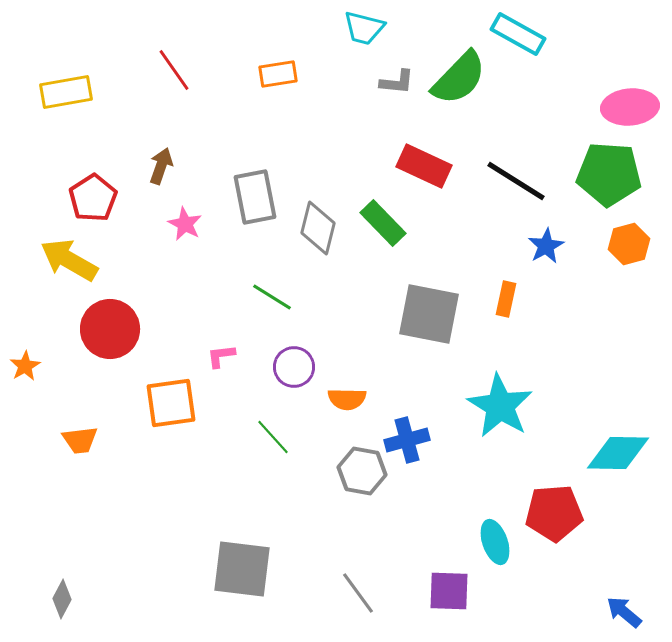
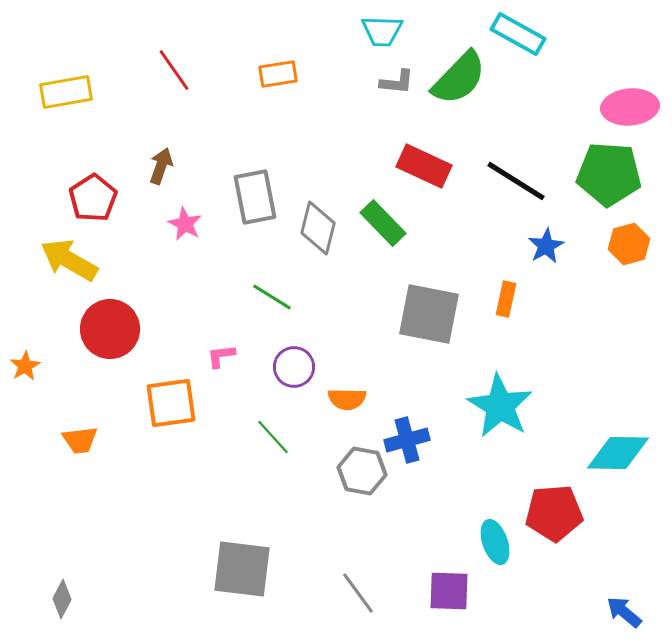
cyan trapezoid at (364, 28): moved 18 px right, 3 px down; rotated 12 degrees counterclockwise
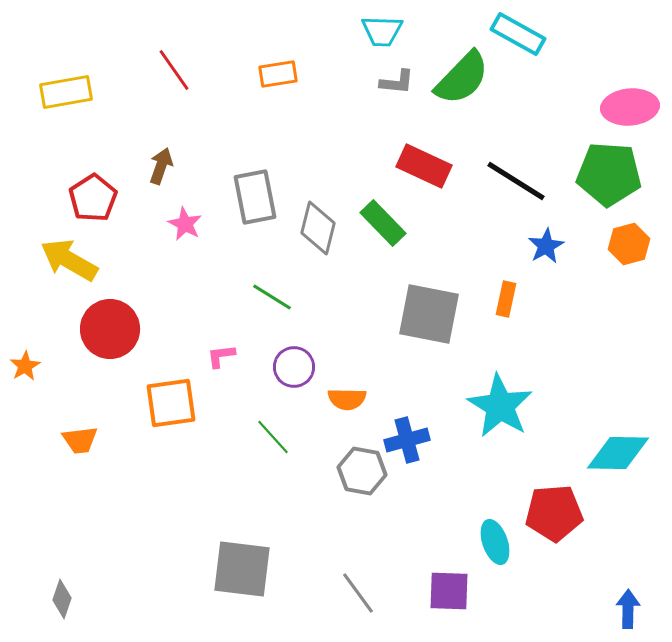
green semicircle at (459, 78): moved 3 px right
gray diamond at (62, 599): rotated 9 degrees counterclockwise
blue arrow at (624, 612): moved 4 px right, 3 px up; rotated 51 degrees clockwise
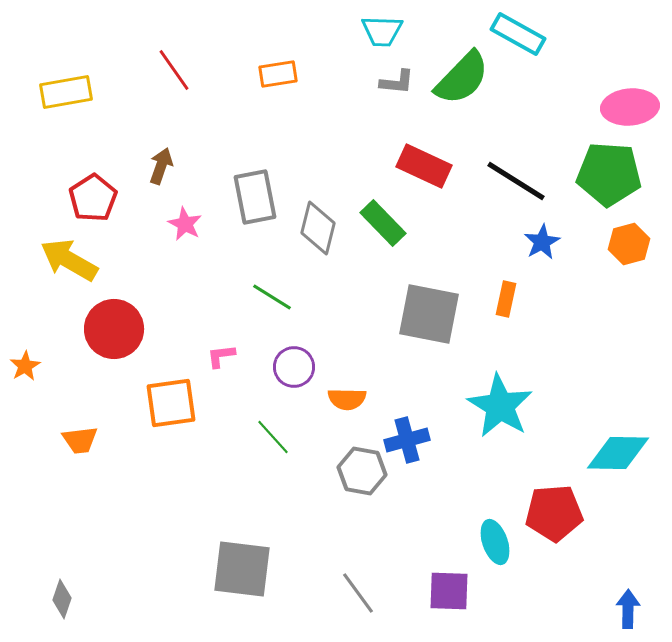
blue star at (546, 246): moved 4 px left, 4 px up
red circle at (110, 329): moved 4 px right
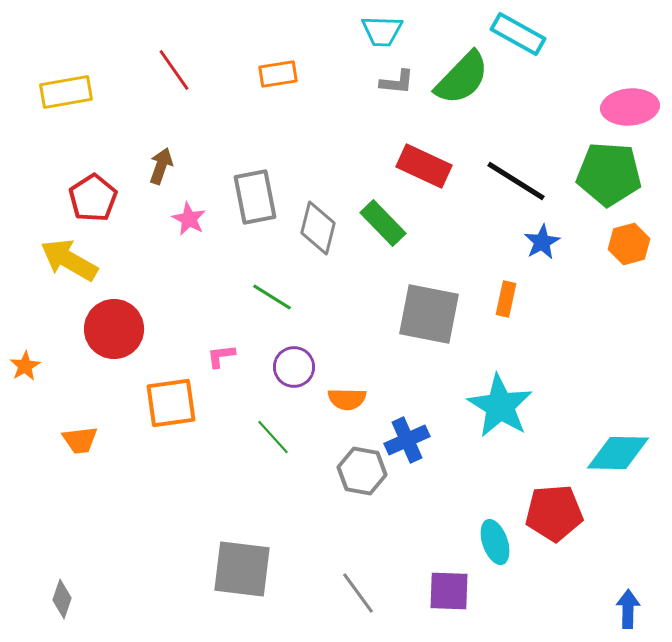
pink star at (185, 224): moved 4 px right, 5 px up
blue cross at (407, 440): rotated 9 degrees counterclockwise
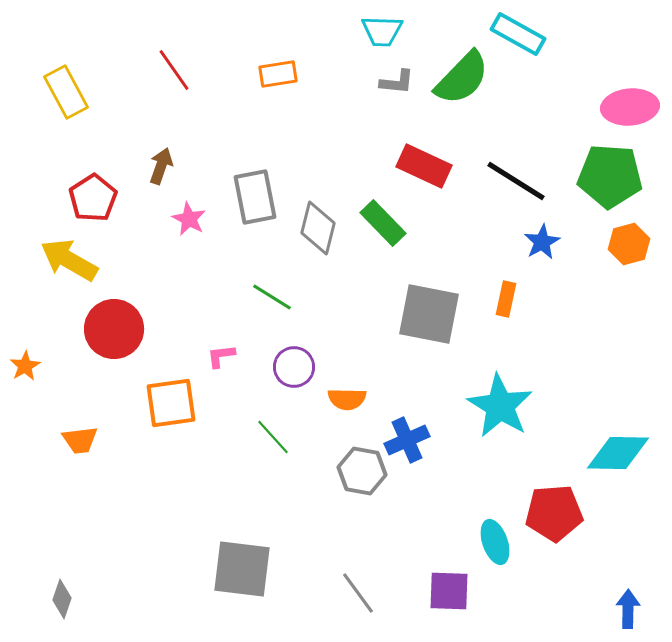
yellow rectangle at (66, 92): rotated 72 degrees clockwise
green pentagon at (609, 174): moved 1 px right, 2 px down
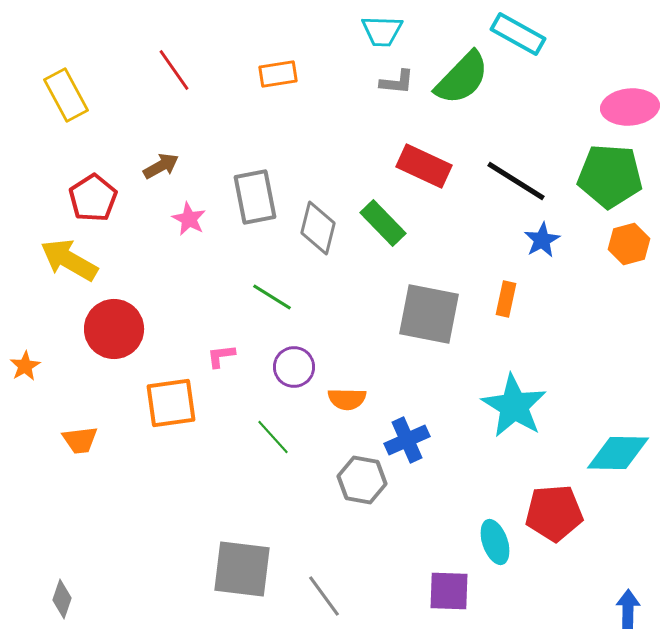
yellow rectangle at (66, 92): moved 3 px down
brown arrow at (161, 166): rotated 42 degrees clockwise
blue star at (542, 242): moved 2 px up
cyan star at (500, 406): moved 14 px right
gray hexagon at (362, 471): moved 9 px down
gray line at (358, 593): moved 34 px left, 3 px down
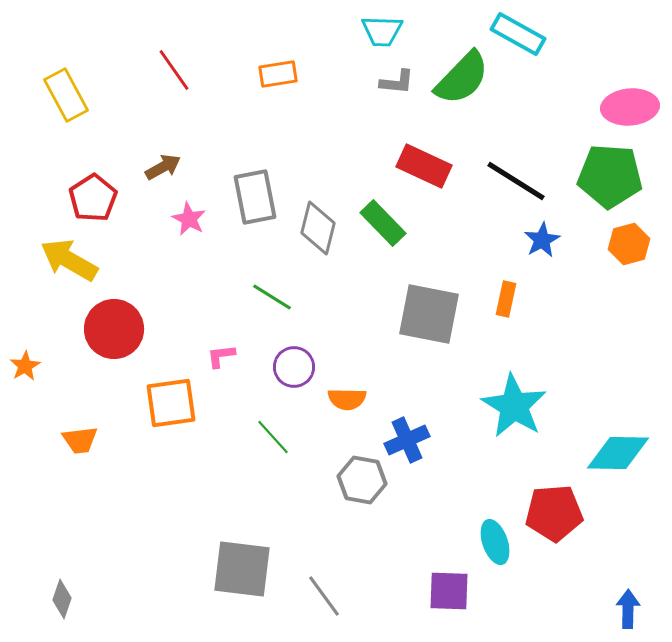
brown arrow at (161, 166): moved 2 px right, 1 px down
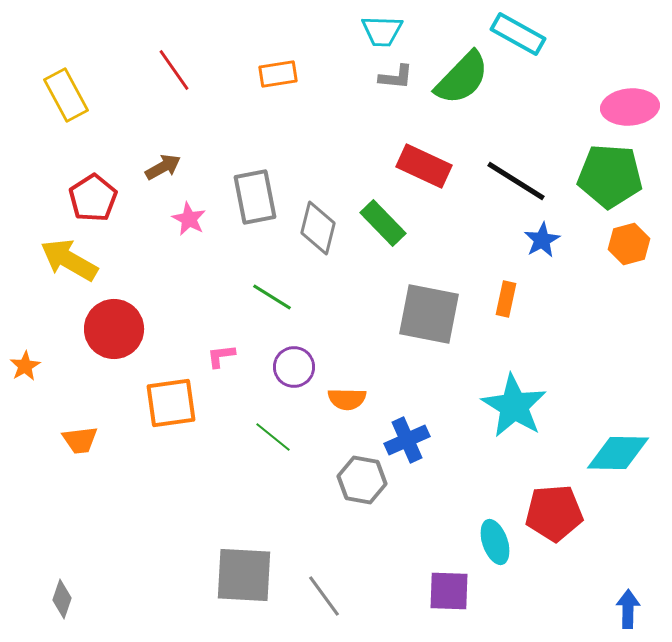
gray L-shape at (397, 82): moved 1 px left, 5 px up
green line at (273, 437): rotated 9 degrees counterclockwise
gray square at (242, 569): moved 2 px right, 6 px down; rotated 4 degrees counterclockwise
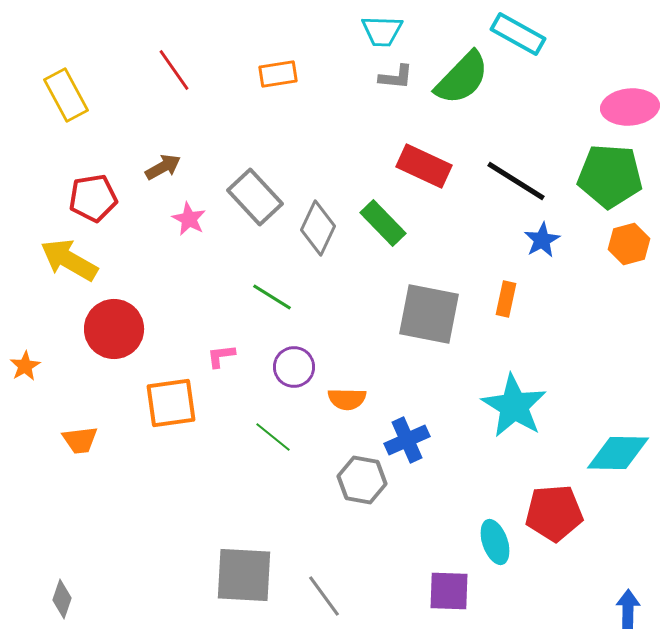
gray rectangle at (255, 197): rotated 32 degrees counterclockwise
red pentagon at (93, 198): rotated 24 degrees clockwise
gray diamond at (318, 228): rotated 12 degrees clockwise
